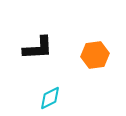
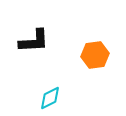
black L-shape: moved 4 px left, 7 px up
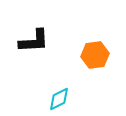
cyan diamond: moved 9 px right, 1 px down
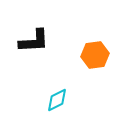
cyan diamond: moved 2 px left, 1 px down
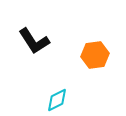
black L-shape: rotated 60 degrees clockwise
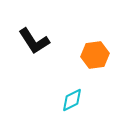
cyan diamond: moved 15 px right
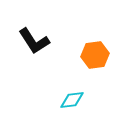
cyan diamond: rotated 20 degrees clockwise
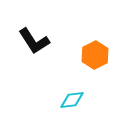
orange hexagon: rotated 20 degrees counterclockwise
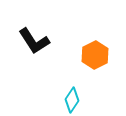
cyan diamond: rotated 50 degrees counterclockwise
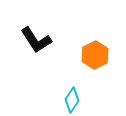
black L-shape: moved 2 px right, 1 px up
